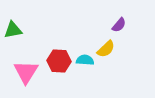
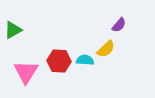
green triangle: rotated 18 degrees counterclockwise
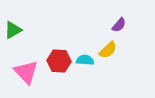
yellow semicircle: moved 2 px right, 1 px down
pink triangle: rotated 16 degrees counterclockwise
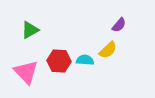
green triangle: moved 17 px right
